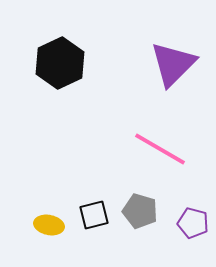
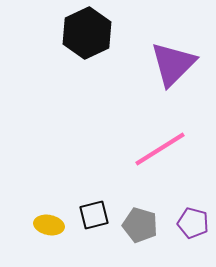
black hexagon: moved 27 px right, 30 px up
pink line: rotated 62 degrees counterclockwise
gray pentagon: moved 14 px down
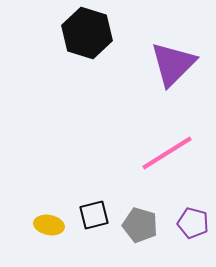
black hexagon: rotated 18 degrees counterclockwise
pink line: moved 7 px right, 4 px down
